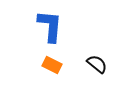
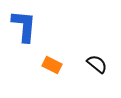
blue L-shape: moved 26 px left
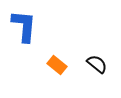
orange rectangle: moved 5 px right; rotated 12 degrees clockwise
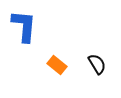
black semicircle: rotated 20 degrees clockwise
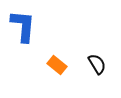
blue L-shape: moved 1 px left
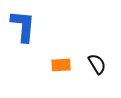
orange rectangle: moved 4 px right; rotated 42 degrees counterclockwise
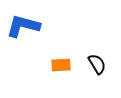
blue L-shape: rotated 80 degrees counterclockwise
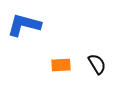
blue L-shape: moved 1 px right, 1 px up
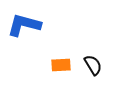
black semicircle: moved 4 px left, 1 px down
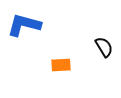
black semicircle: moved 11 px right, 18 px up
